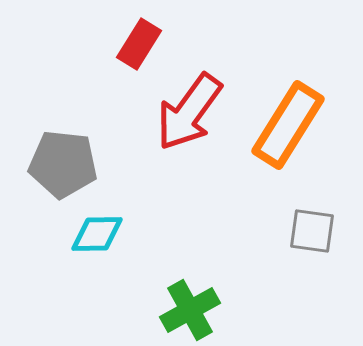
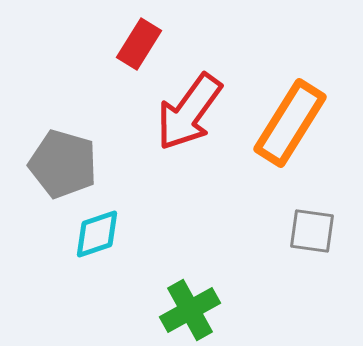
orange rectangle: moved 2 px right, 2 px up
gray pentagon: rotated 10 degrees clockwise
cyan diamond: rotated 18 degrees counterclockwise
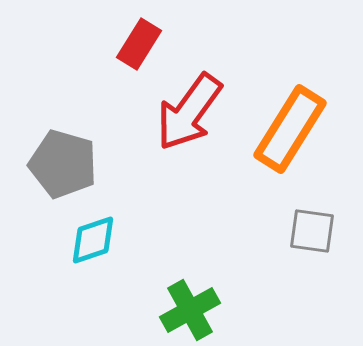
orange rectangle: moved 6 px down
cyan diamond: moved 4 px left, 6 px down
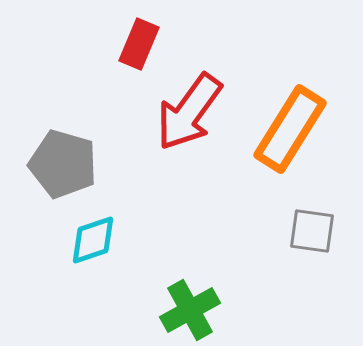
red rectangle: rotated 9 degrees counterclockwise
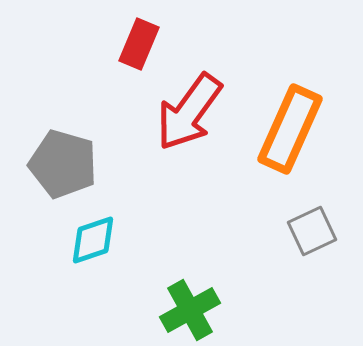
orange rectangle: rotated 8 degrees counterclockwise
gray square: rotated 33 degrees counterclockwise
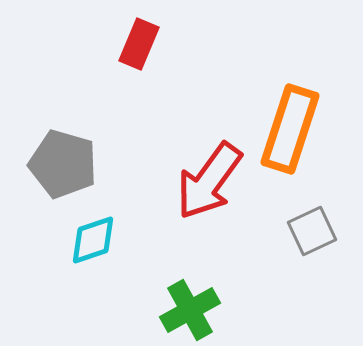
red arrow: moved 20 px right, 69 px down
orange rectangle: rotated 6 degrees counterclockwise
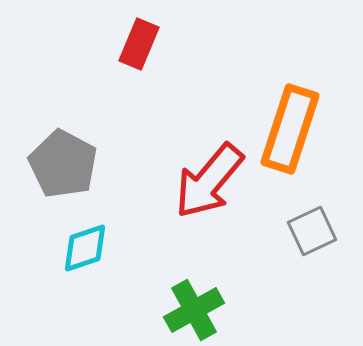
gray pentagon: rotated 12 degrees clockwise
red arrow: rotated 4 degrees clockwise
cyan diamond: moved 8 px left, 8 px down
green cross: moved 4 px right
